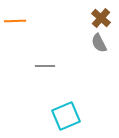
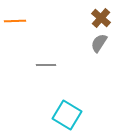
gray semicircle: rotated 60 degrees clockwise
gray line: moved 1 px right, 1 px up
cyan square: moved 1 px right, 1 px up; rotated 36 degrees counterclockwise
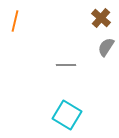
orange line: rotated 75 degrees counterclockwise
gray semicircle: moved 7 px right, 4 px down
gray line: moved 20 px right
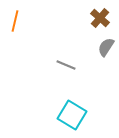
brown cross: moved 1 px left
gray line: rotated 24 degrees clockwise
cyan square: moved 5 px right
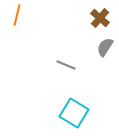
orange line: moved 2 px right, 6 px up
gray semicircle: moved 1 px left
cyan square: moved 2 px right, 2 px up
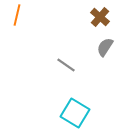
brown cross: moved 1 px up
gray line: rotated 12 degrees clockwise
cyan square: moved 1 px right
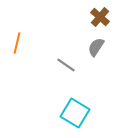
orange line: moved 28 px down
gray semicircle: moved 9 px left
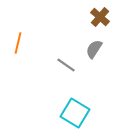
orange line: moved 1 px right
gray semicircle: moved 2 px left, 2 px down
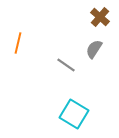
cyan square: moved 1 px left, 1 px down
